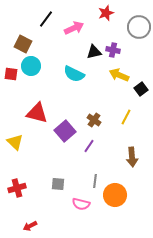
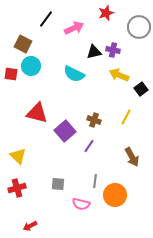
brown cross: rotated 16 degrees counterclockwise
yellow triangle: moved 3 px right, 14 px down
brown arrow: rotated 24 degrees counterclockwise
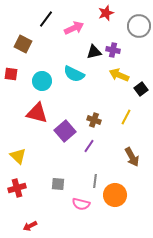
gray circle: moved 1 px up
cyan circle: moved 11 px right, 15 px down
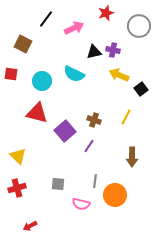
brown arrow: rotated 30 degrees clockwise
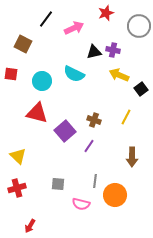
red arrow: rotated 32 degrees counterclockwise
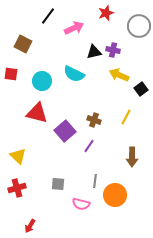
black line: moved 2 px right, 3 px up
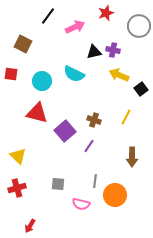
pink arrow: moved 1 px right, 1 px up
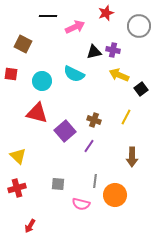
black line: rotated 54 degrees clockwise
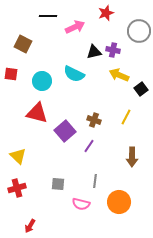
gray circle: moved 5 px down
orange circle: moved 4 px right, 7 px down
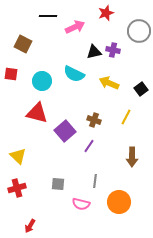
yellow arrow: moved 10 px left, 8 px down
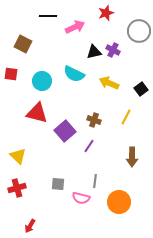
purple cross: rotated 16 degrees clockwise
pink semicircle: moved 6 px up
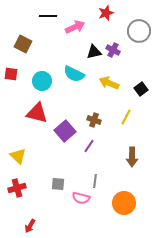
orange circle: moved 5 px right, 1 px down
